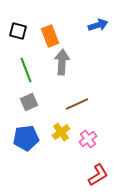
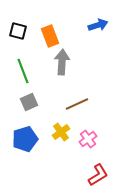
green line: moved 3 px left, 1 px down
blue pentagon: moved 1 px left, 1 px down; rotated 10 degrees counterclockwise
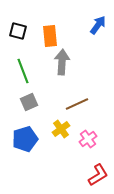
blue arrow: rotated 36 degrees counterclockwise
orange rectangle: rotated 15 degrees clockwise
yellow cross: moved 3 px up
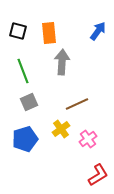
blue arrow: moved 6 px down
orange rectangle: moved 1 px left, 3 px up
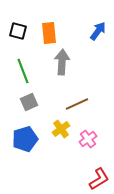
red L-shape: moved 1 px right, 4 px down
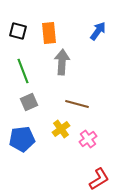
brown line: rotated 40 degrees clockwise
blue pentagon: moved 3 px left; rotated 10 degrees clockwise
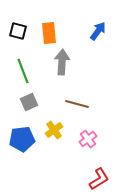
yellow cross: moved 7 px left, 1 px down
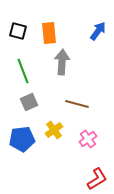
red L-shape: moved 2 px left
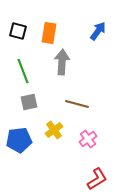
orange rectangle: rotated 15 degrees clockwise
gray square: rotated 12 degrees clockwise
blue pentagon: moved 3 px left, 1 px down
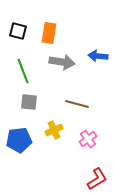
blue arrow: moved 25 px down; rotated 120 degrees counterclockwise
gray arrow: rotated 95 degrees clockwise
gray square: rotated 18 degrees clockwise
yellow cross: rotated 12 degrees clockwise
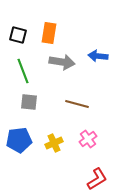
black square: moved 4 px down
yellow cross: moved 13 px down
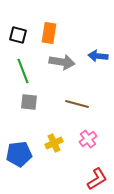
blue pentagon: moved 14 px down
